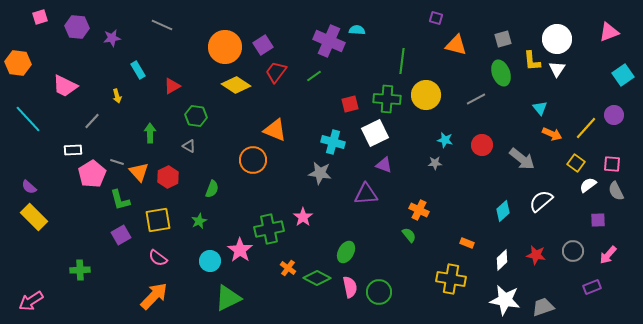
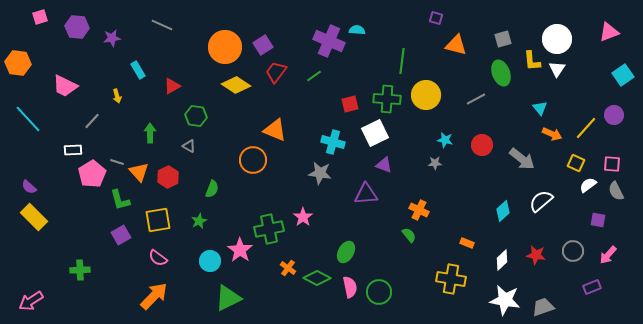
yellow square at (576, 163): rotated 12 degrees counterclockwise
purple square at (598, 220): rotated 14 degrees clockwise
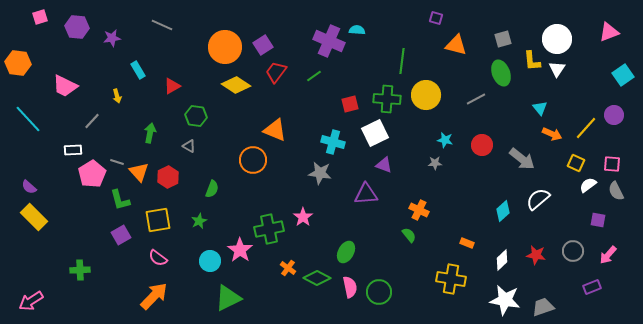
green arrow at (150, 133): rotated 12 degrees clockwise
white semicircle at (541, 201): moved 3 px left, 2 px up
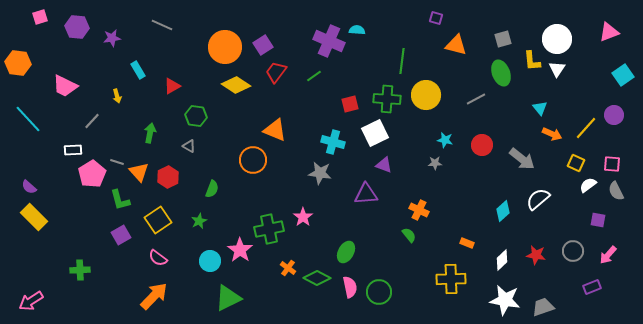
yellow square at (158, 220): rotated 24 degrees counterclockwise
yellow cross at (451, 279): rotated 12 degrees counterclockwise
